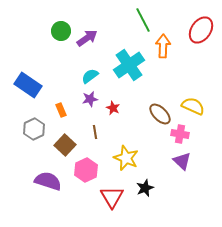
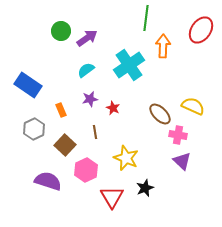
green line: moved 3 px right, 2 px up; rotated 35 degrees clockwise
cyan semicircle: moved 4 px left, 6 px up
pink cross: moved 2 px left, 1 px down
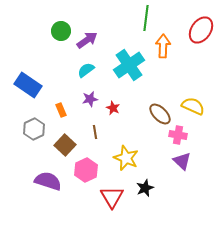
purple arrow: moved 2 px down
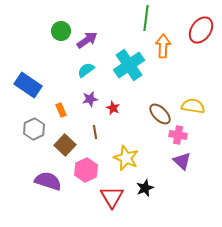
yellow semicircle: rotated 15 degrees counterclockwise
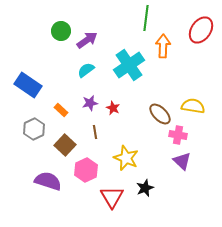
purple star: moved 4 px down
orange rectangle: rotated 24 degrees counterclockwise
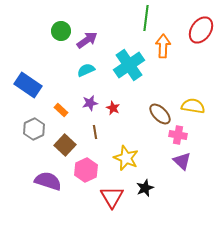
cyan semicircle: rotated 12 degrees clockwise
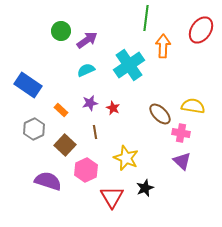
pink cross: moved 3 px right, 2 px up
